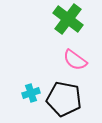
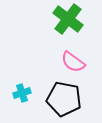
pink semicircle: moved 2 px left, 2 px down
cyan cross: moved 9 px left
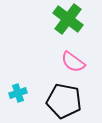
cyan cross: moved 4 px left
black pentagon: moved 2 px down
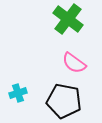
pink semicircle: moved 1 px right, 1 px down
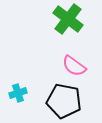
pink semicircle: moved 3 px down
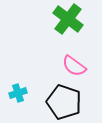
black pentagon: moved 1 px down; rotated 8 degrees clockwise
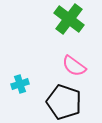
green cross: moved 1 px right
cyan cross: moved 2 px right, 9 px up
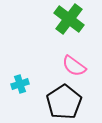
black pentagon: rotated 20 degrees clockwise
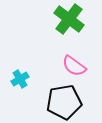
cyan cross: moved 5 px up; rotated 12 degrees counterclockwise
black pentagon: rotated 24 degrees clockwise
